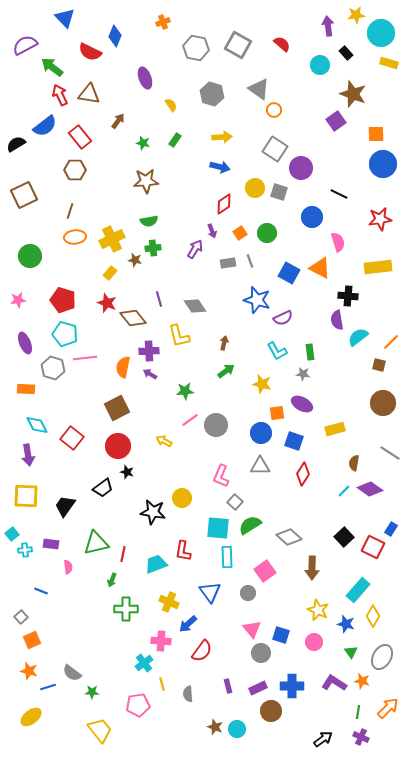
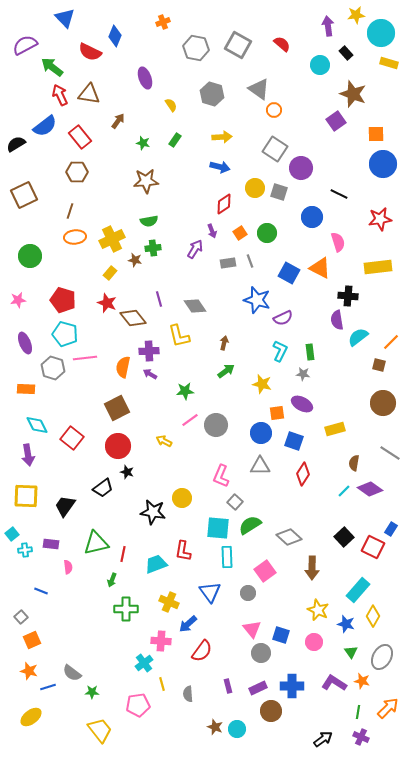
brown hexagon at (75, 170): moved 2 px right, 2 px down
cyan L-shape at (277, 351): moved 3 px right; rotated 125 degrees counterclockwise
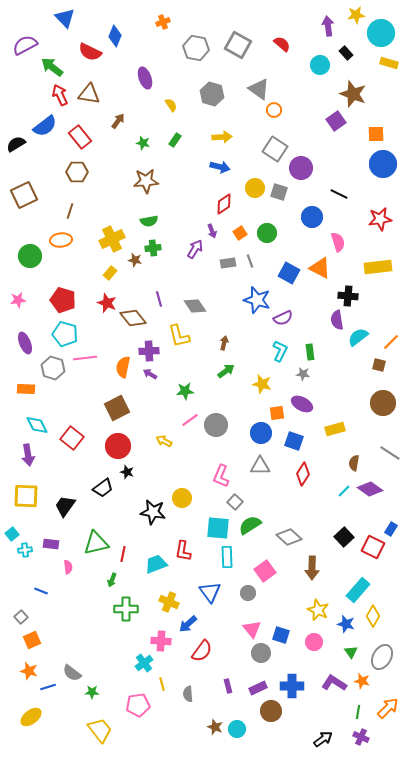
orange ellipse at (75, 237): moved 14 px left, 3 px down
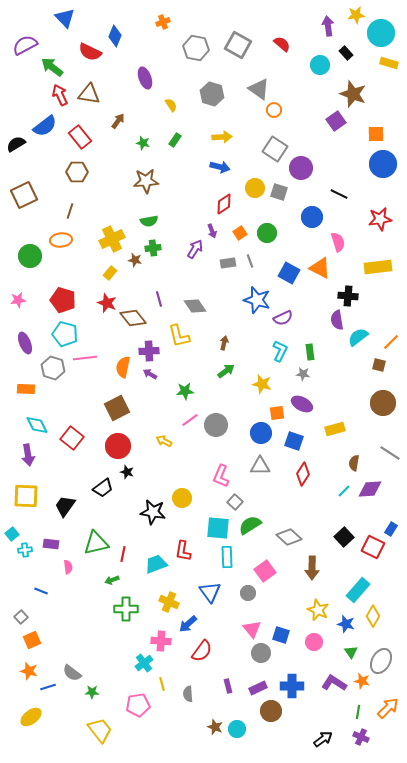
purple diamond at (370, 489): rotated 40 degrees counterclockwise
green arrow at (112, 580): rotated 48 degrees clockwise
gray ellipse at (382, 657): moved 1 px left, 4 px down
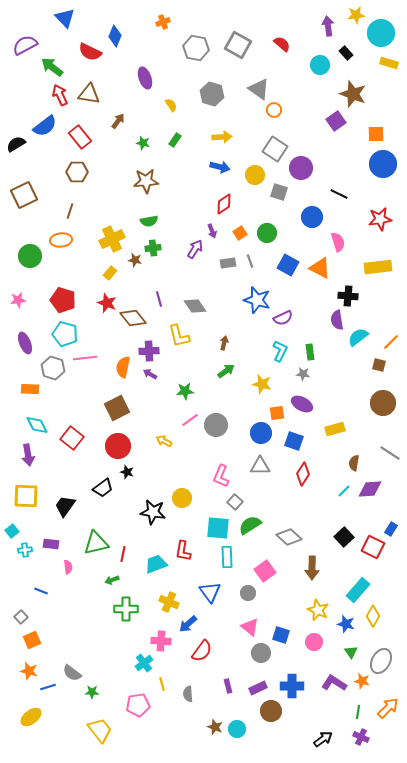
yellow circle at (255, 188): moved 13 px up
blue square at (289, 273): moved 1 px left, 8 px up
orange rectangle at (26, 389): moved 4 px right
cyan square at (12, 534): moved 3 px up
pink triangle at (252, 629): moved 2 px left, 2 px up; rotated 12 degrees counterclockwise
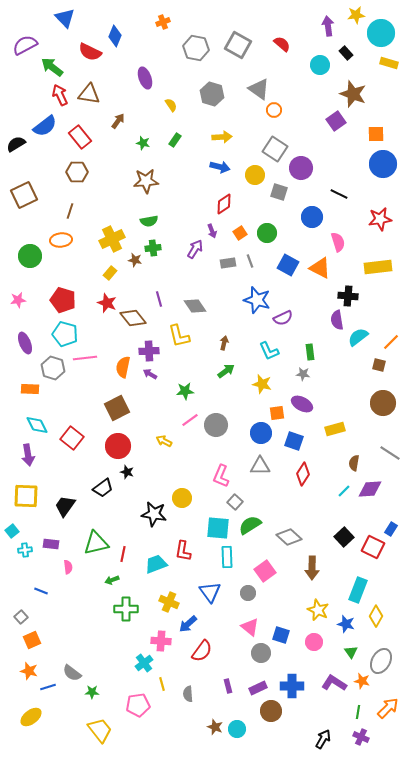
cyan L-shape at (280, 351): moved 11 px left; rotated 130 degrees clockwise
black star at (153, 512): moved 1 px right, 2 px down
cyan rectangle at (358, 590): rotated 20 degrees counterclockwise
yellow diamond at (373, 616): moved 3 px right
black arrow at (323, 739): rotated 24 degrees counterclockwise
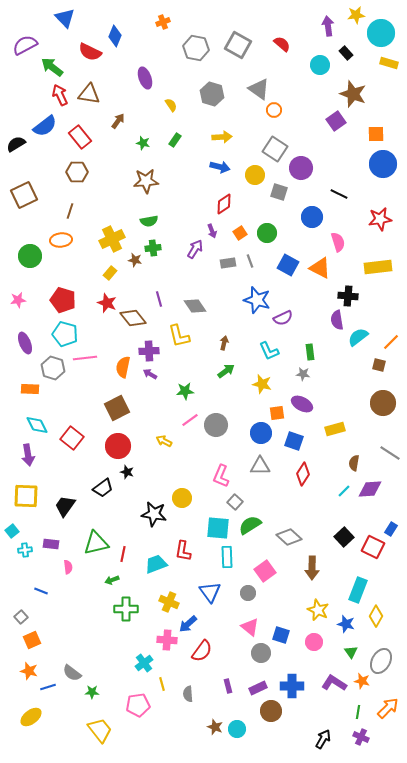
pink cross at (161, 641): moved 6 px right, 1 px up
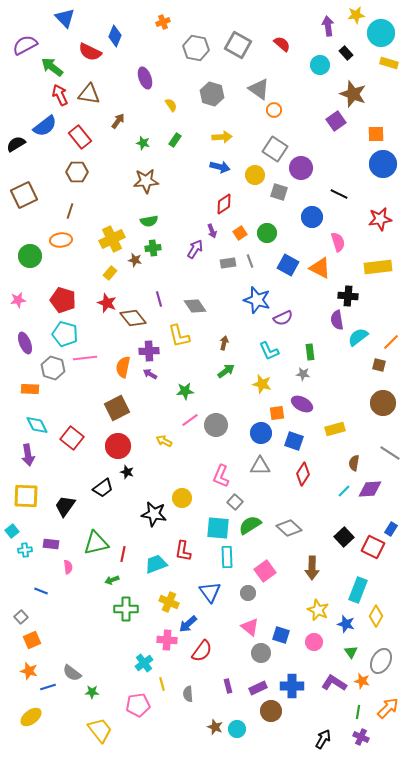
gray diamond at (289, 537): moved 9 px up
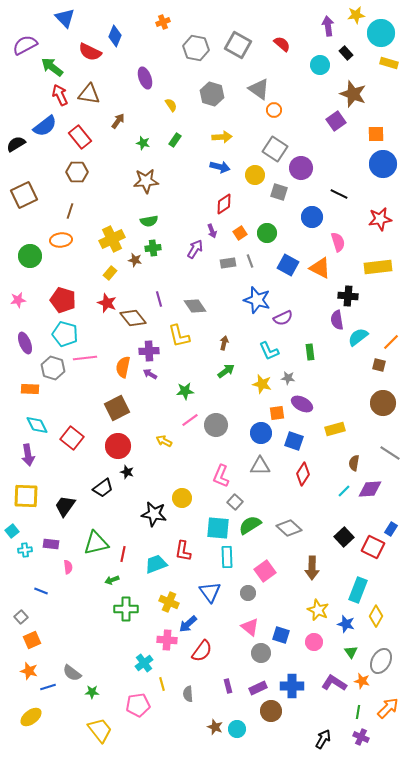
gray star at (303, 374): moved 15 px left, 4 px down
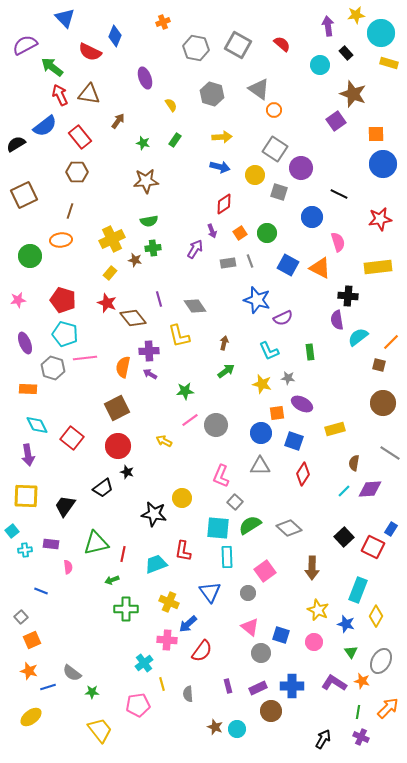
orange rectangle at (30, 389): moved 2 px left
